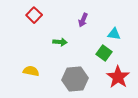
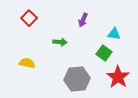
red square: moved 5 px left, 3 px down
yellow semicircle: moved 4 px left, 8 px up
gray hexagon: moved 2 px right
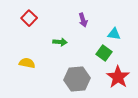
purple arrow: rotated 40 degrees counterclockwise
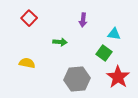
purple arrow: rotated 24 degrees clockwise
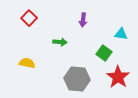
cyan triangle: moved 7 px right
gray hexagon: rotated 10 degrees clockwise
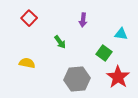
green arrow: rotated 48 degrees clockwise
gray hexagon: rotated 10 degrees counterclockwise
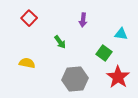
gray hexagon: moved 2 px left
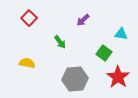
purple arrow: rotated 40 degrees clockwise
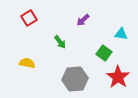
red square: rotated 14 degrees clockwise
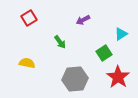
purple arrow: rotated 16 degrees clockwise
cyan triangle: rotated 40 degrees counterclockwise
green square: rotated 21 degrees clockwise
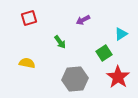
red square: rotated 14 degrees clockwise
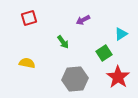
green arrow: moved 3 px right
